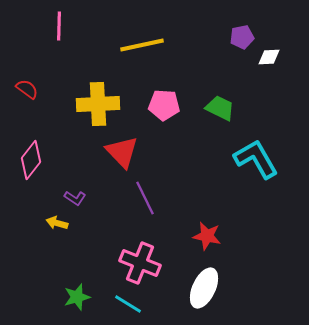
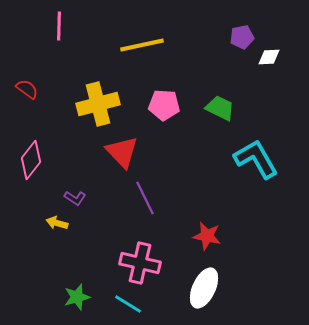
yellow cross: rotated 12 degrees counterclockwise
pink cross: rotated 9 degrees counterclockwise
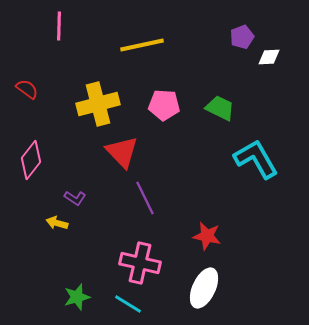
purple pentagon: rotated 10 degrees counterclockwise
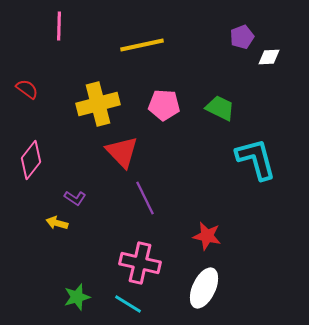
cyan L-shape: rotated 15 degrees clockwise
